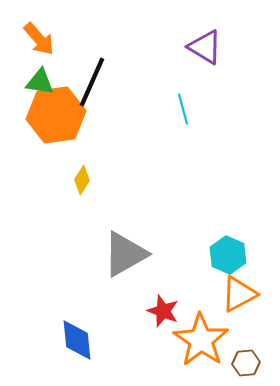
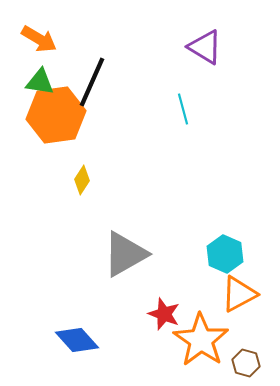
orange arrow: rotated 18 degrees counterclockwise
cyan hexagon: moved 3 px left, 1 px up
red star: moved 1 px right, 3 px down
blue diamond: rotated 36 degrees counterclockwise
brown hexagon: rotated 20 degrees clockwise
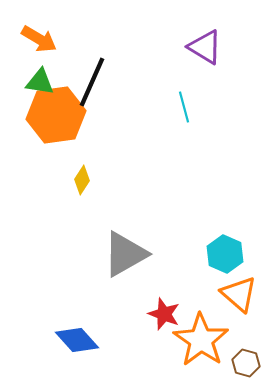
cyan line: moved 1 px right, 2 px up
orange triangle: rotated 51 degrees counterclockwise
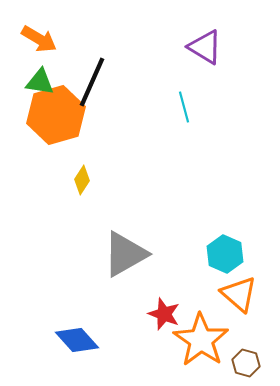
orange hexagon: rotated 8 degrees counterclockwise
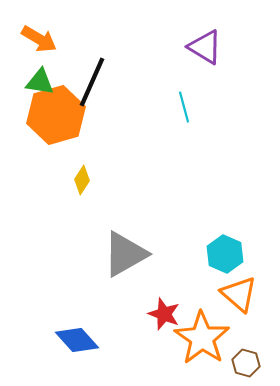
orange star: moved 1 px right, 2 px up
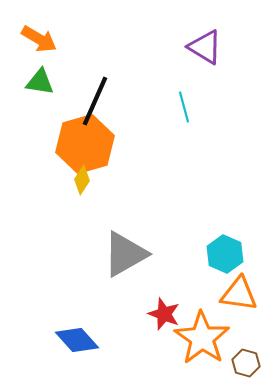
black line: moved 3 px right, 19 px down
orange hexagon: moved 29 px right, 29 px down
orange triangle: rotated 33 degrees counterclockwise
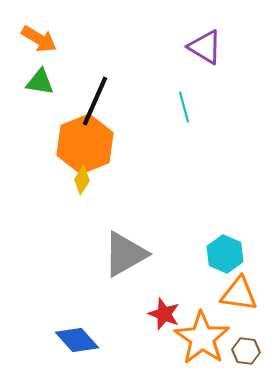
orange hexagon: rotated 6 degrees counterclockwise
brown hexagon: moved 12 px up; rotated 8 degrees counterclockwise
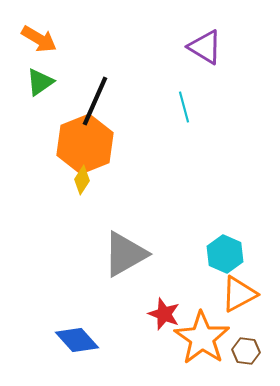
green triangle: rotated 44 degrees counterclockwise
orange triangle: rotated 36 degrees counterclockwise
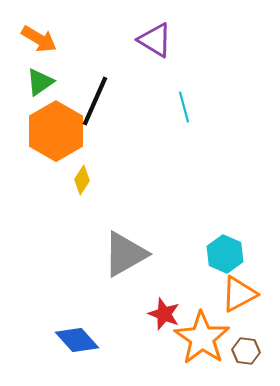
purple triangle: moved 50 px left, 7 px up
orange hexagon: moved 29 px left, 13 px up; rotated 8 degrees counterclockwise
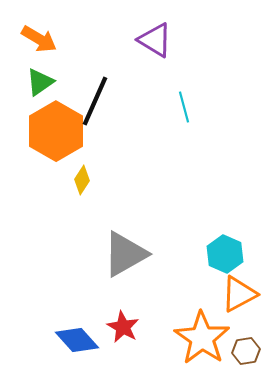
red star: moved 41 px left, 13 px down; rotated 8 degrees clockwise
brown hexagon: rotated 16 degrees counterclockwise
